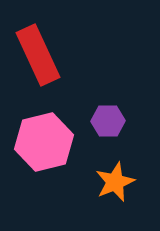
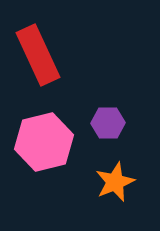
purple hexagon: moved 2 px down
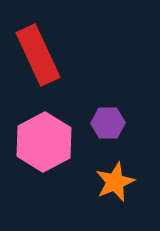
pink hexagon: rotated 14 degrees counterclockwise
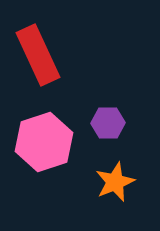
pink hexagon: rotated 10 degrees clockwise
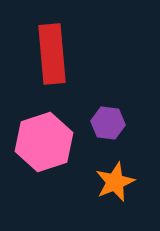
red rectangle: moved 14 px right, 1 px up; rotated 20 degrees clockwise
purple hexagon: rotated 8 degrees clockwise
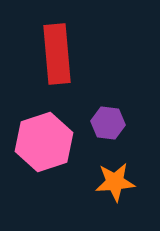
red rectangle: moved 5 px right
orange star: rotated 18 degrees clockwise
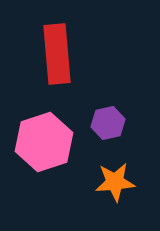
purple hexagon: rotated 20 degrees counterclockwise
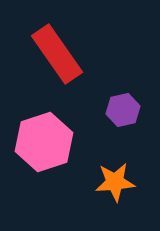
red rectangle: rotated 30 degrees counterclockwise
purple hexagon: moved 15 px right, 13 px up
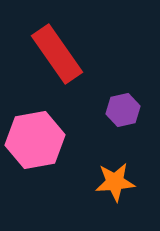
pink hexagon: moved 9 px left, 2 px up; rotated 8 degrees clockwise
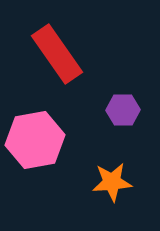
purple hexagon: rotated 12 degrees clockwise
orange star: moved 3 px left
